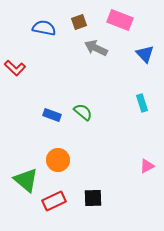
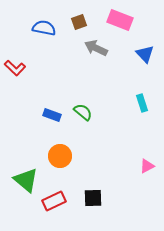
orange circle: moved 2 px right, 4 px up
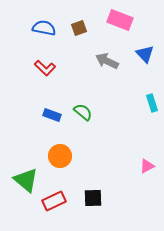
brown square: moved 6 px down
gray arrow: moved 11 px right, 13 px down
red L-shape: moved 30 px right
cyan rectangle: moved 10 px right
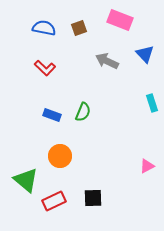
green semicircle: rotated 72 degrees clockwise
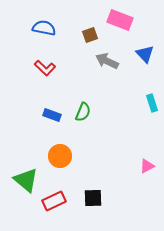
brown square: moved 11 px right, 7 px down
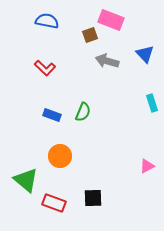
pink rectangle: moved 9 px left
blue semicircle: moved 3 px right, 7 px up
gray arrow: rotated 10 degrees counterclockwise
red rectangle: moved 2 px down; rotated 45 degrees clockwise
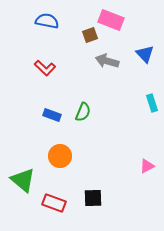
green triangle: moved 3 px left
